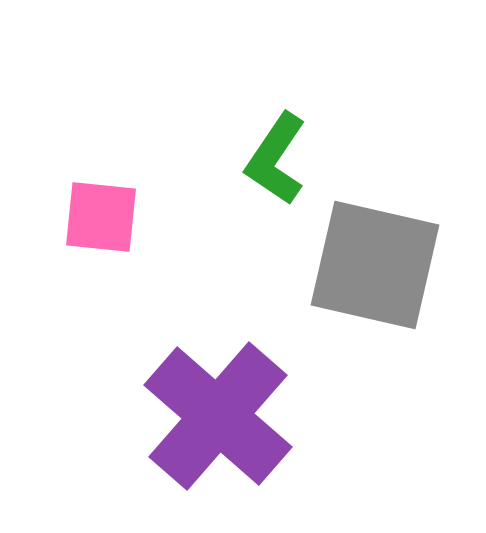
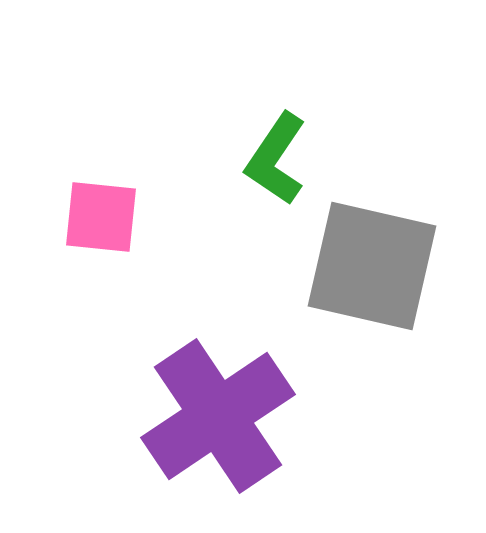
gray square: moved 3 px left, 1 px down
purple cross: rotated 15 degrees clockwise
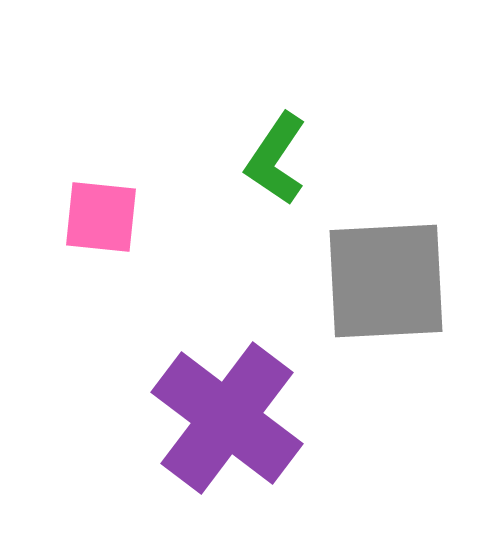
gray square: moved 14 px right, 15 px down; rotated 16 degrees counterclockwise
purple cross: moved 9 px right, 2 px down; rotated 19 degrees counterclockwise
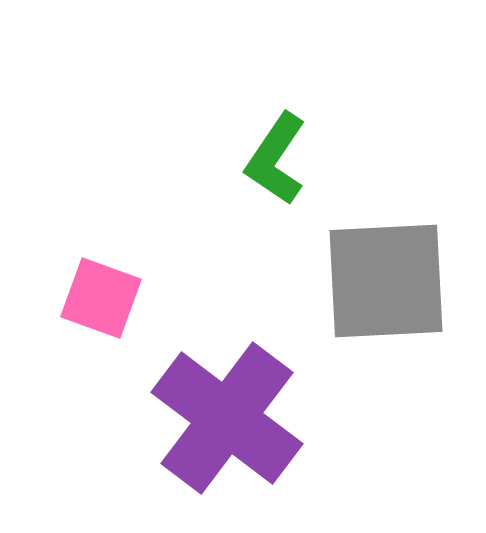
pink square: moved 81 px down; rotated 14 degrees clockwise
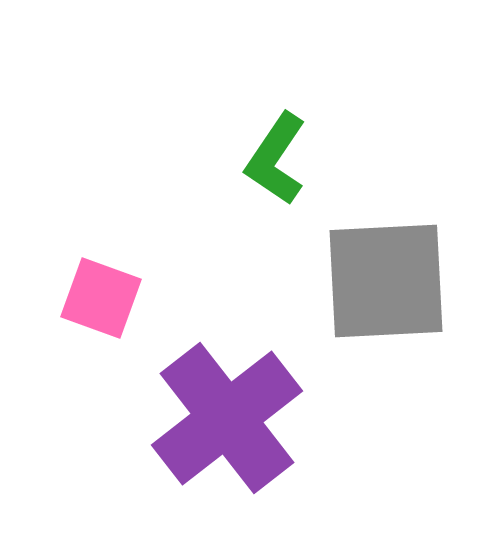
purple cross: rotated 15 degrees clockwise
